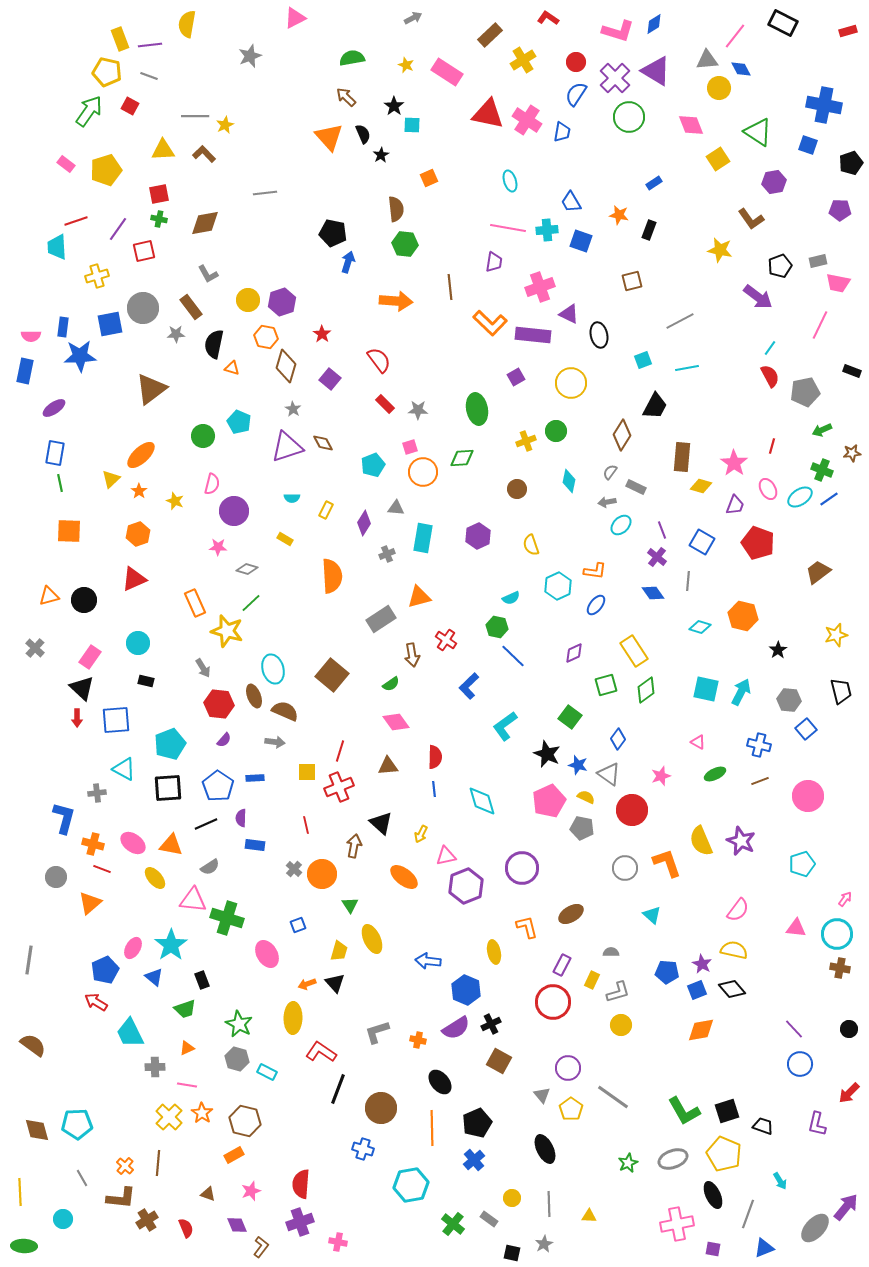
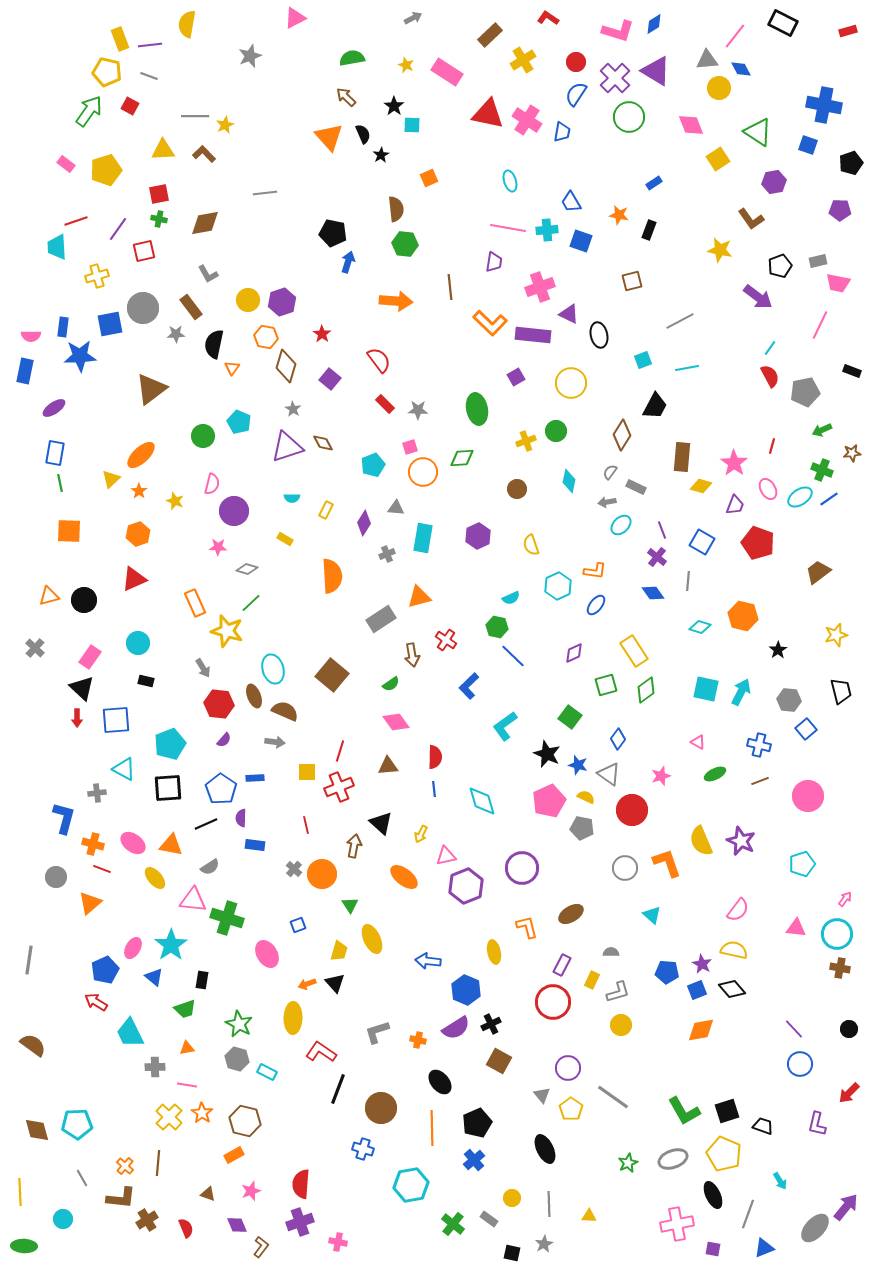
orange triangle at (232, 368): rotated 49 degrees clockwise
blue pentagon at (218, 786): moved 3 px right, 3 px down
black rectangle at (202, 980): rotated 30 degrees clockwise
orange triangle at (187, 1048): rotated 14 degrees clockwise
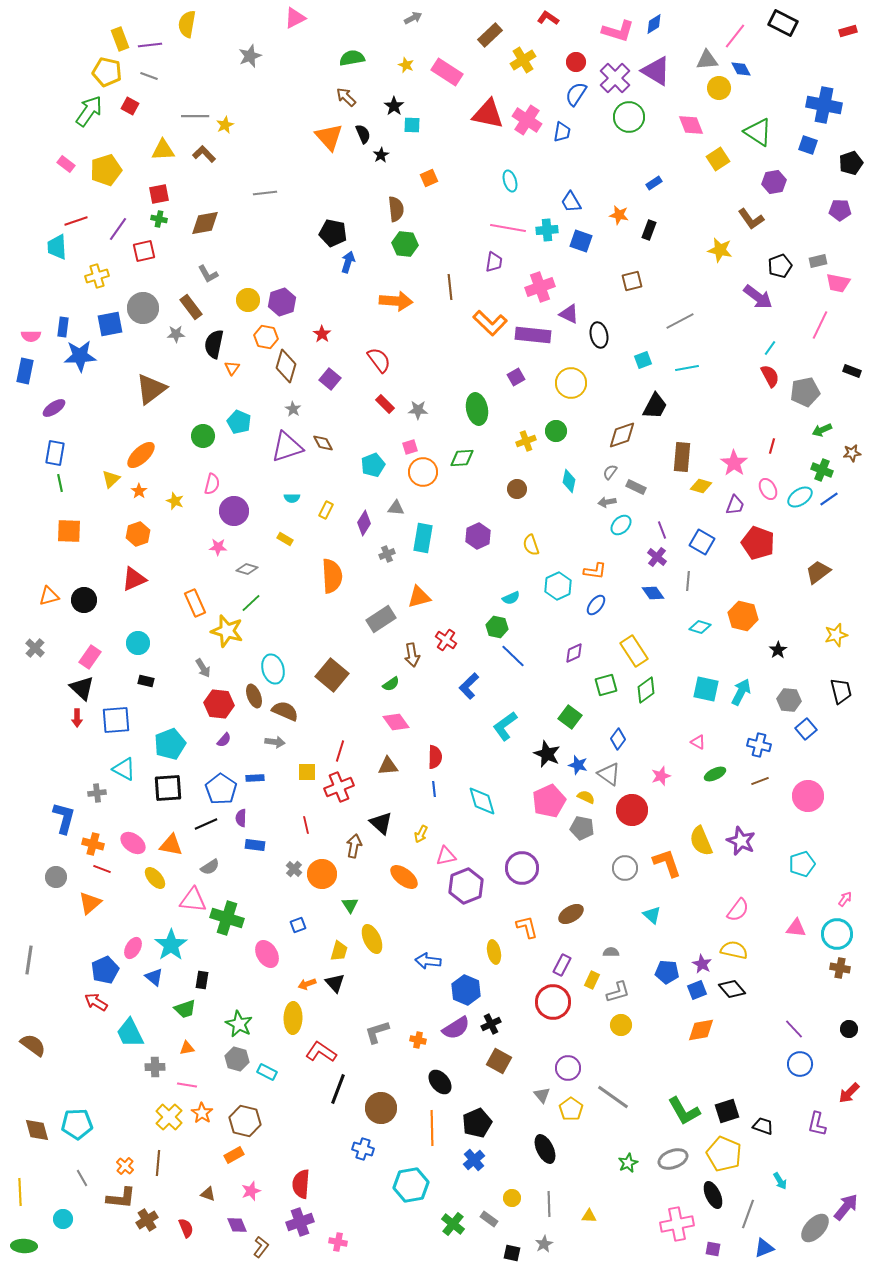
brown diamond at (622, 435): rotated 40 degrees clockwise
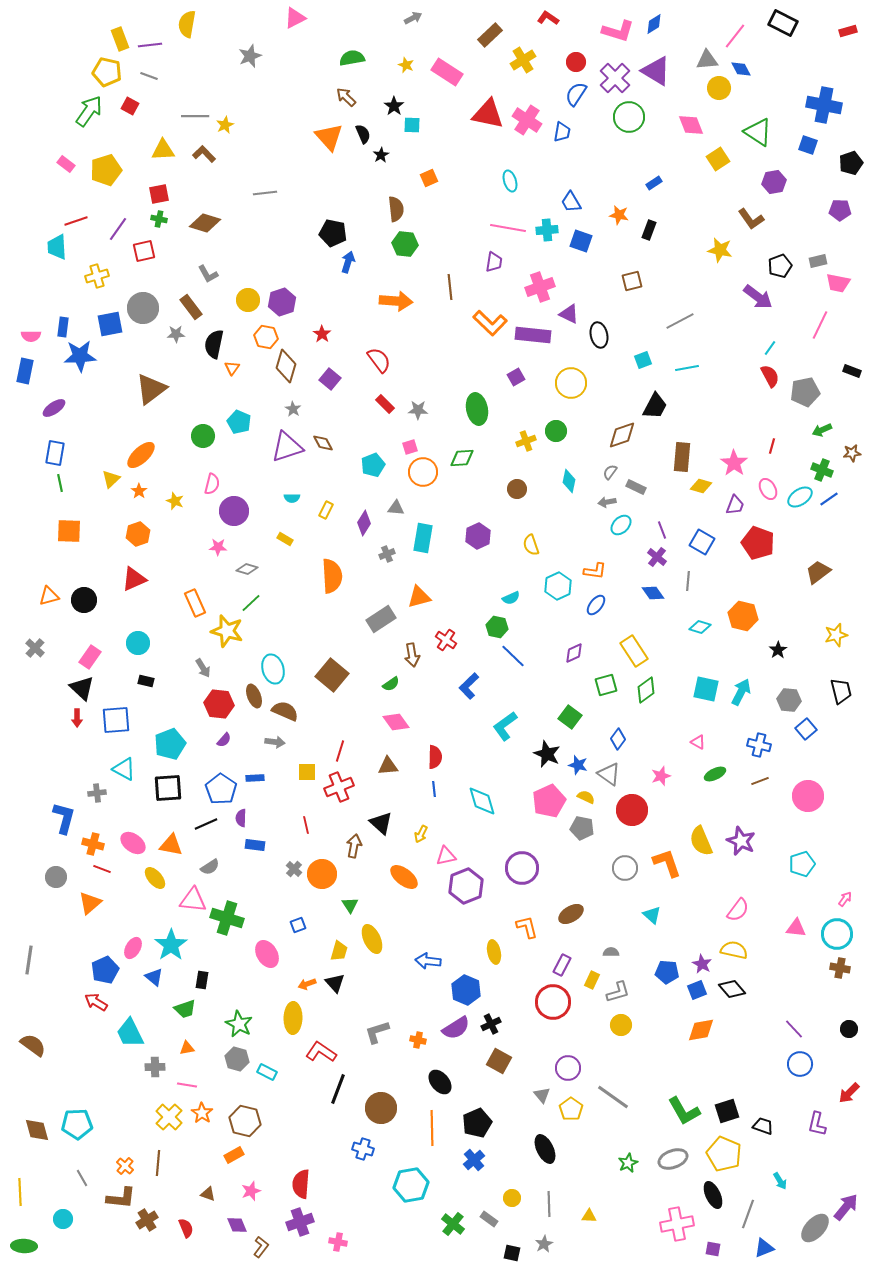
brown diamond at (205, 223): rotated 28 degrees clockwise
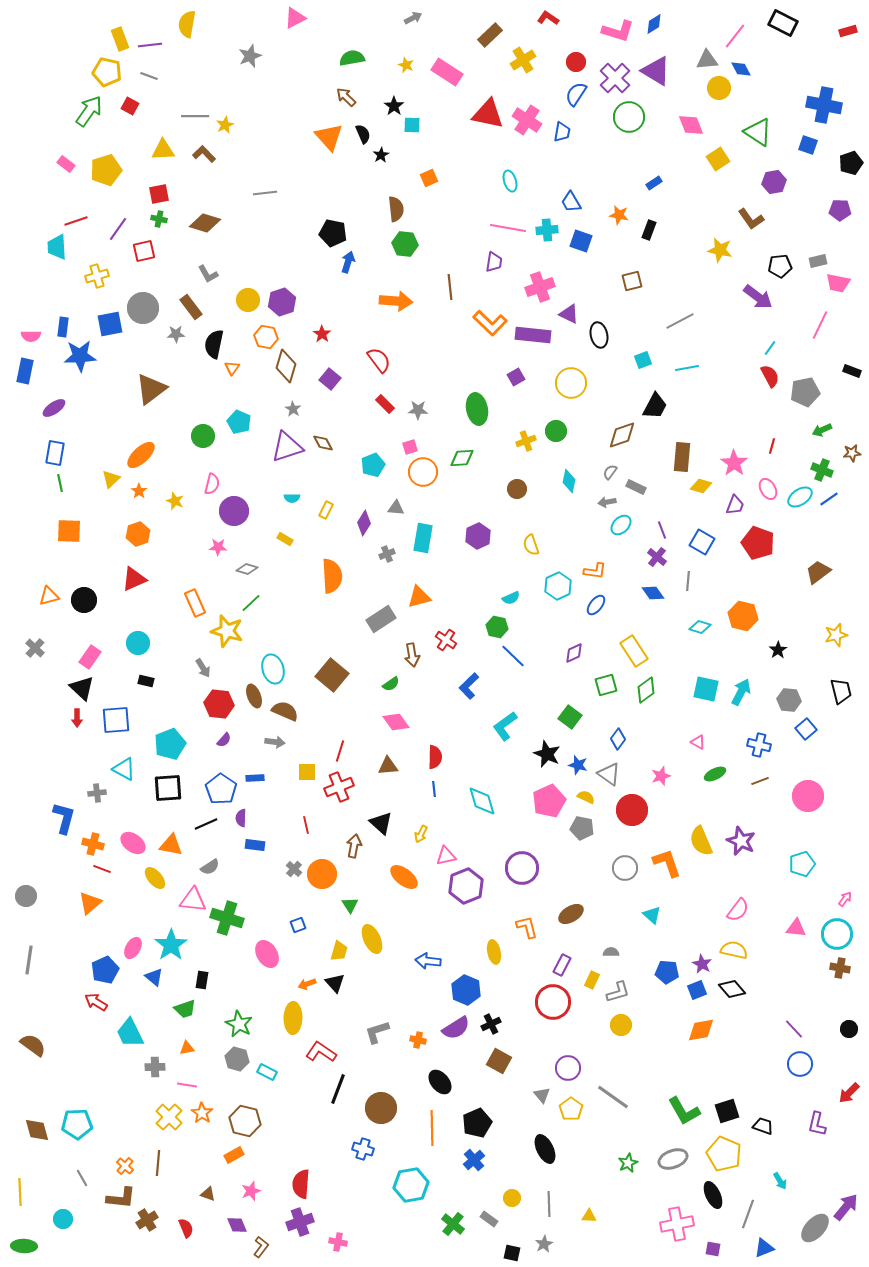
black pentagon at (780, 266): rotated 15 degrees clockwise
gray circle at (56, 877): moved 30 px left, 19 px down
